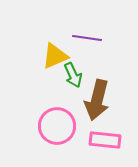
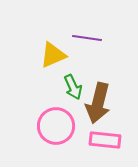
yellow triangle: moved 2 px left, 1 px up
green arrow: moved 12 px down
brown arrow: moved 1 px right, 3 px down
pink circle: moved 1 px left
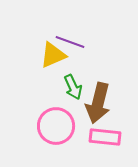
purple line: moved 17 px left, 4 px down; rotated 12 degrees clockwise
pink rectangle: moved 3 px up
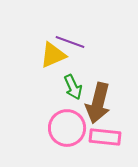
pink circle: moved 11 px right, 2 px down
